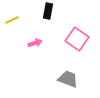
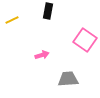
pink square: moved 8 px right, 1 px down
pink arrow: moved 7 px right, 12 px down
gray trapezoid: rotated 25 degrees counterclockwise
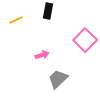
yellow line: moved 4 px right
pink square: rotated 10 degrees clockwise
gray trapezoid: moved 10 px left; rotated 40 degrees counterclockwise
